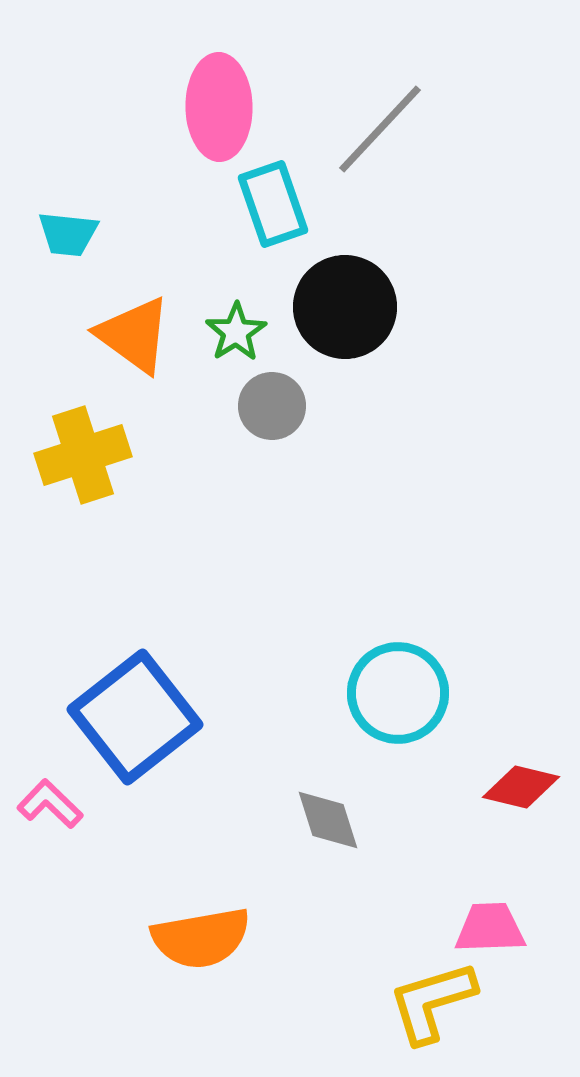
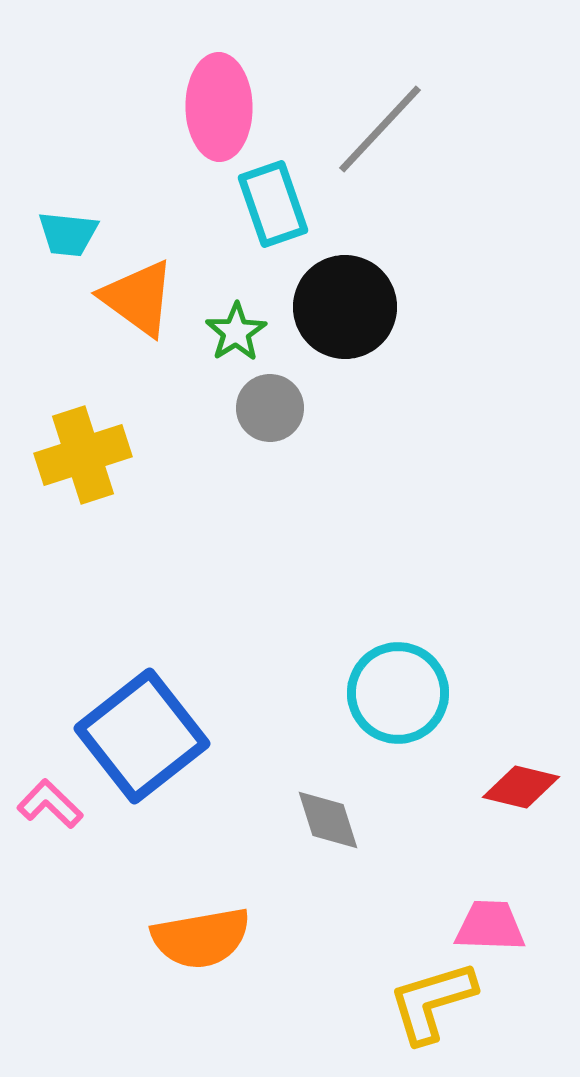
orange triangle: moved 4 px right, 37 px up
gray circle: moved 2 px left, 2 px down
blue square: moved 7 px right, 19 px down
pink trapezoid: moved 2 px up; rotated 4 degrees clockwise
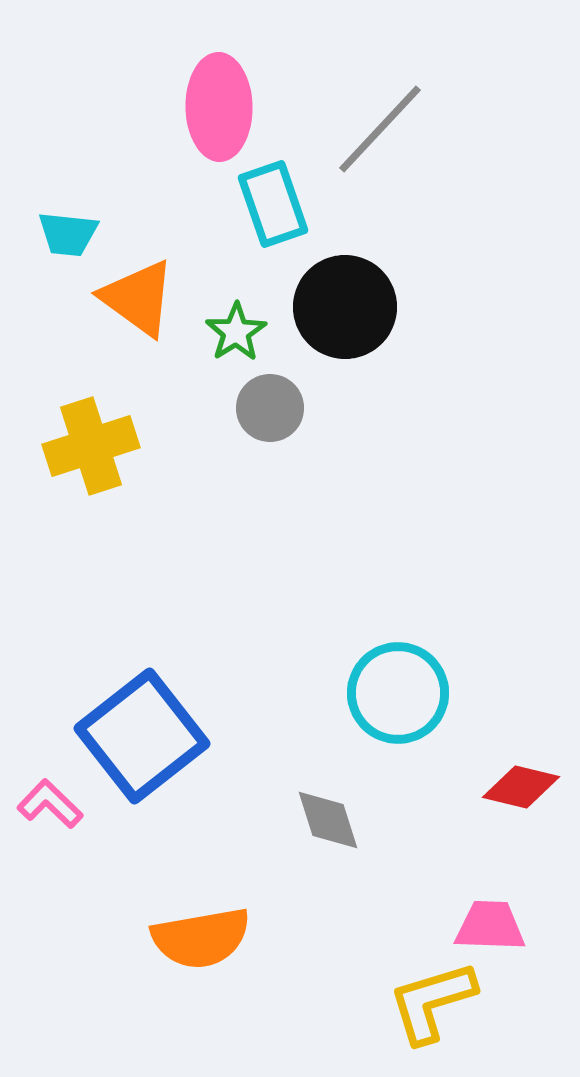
yellow cross: moved 8 px right, 9 px up
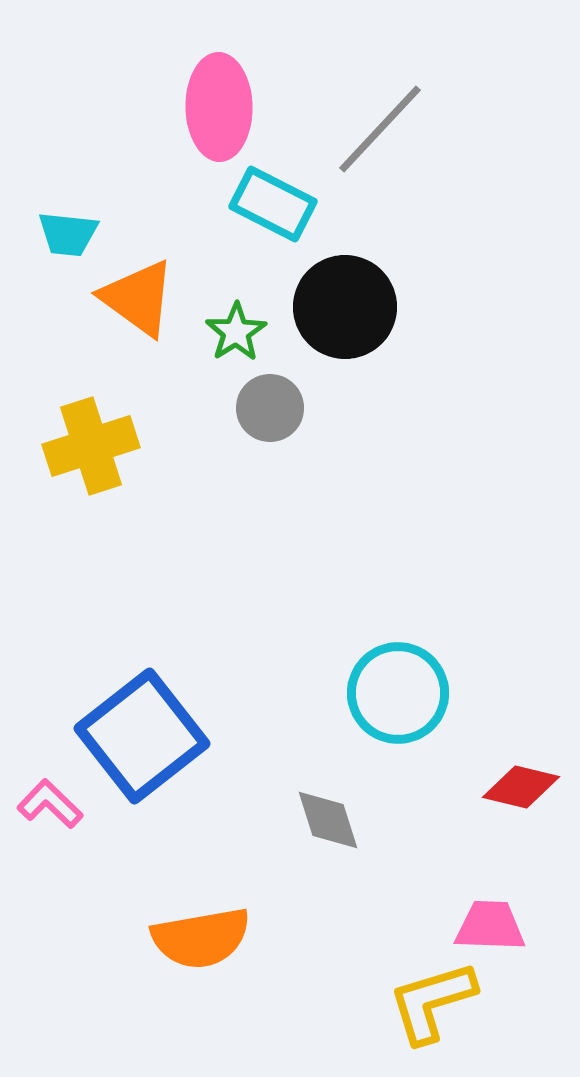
cyan rectangle: rotated 44 degrees counterclockwise
